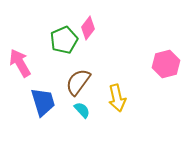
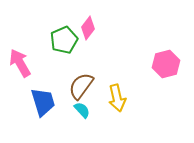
brown semicircle: moved 3 px right, 4 px down
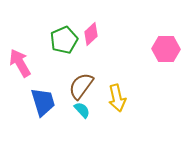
pink diamond: moved 3 px right, 6 px down; rotated 10 degrees clockwise
pink hexagon: moved 15 px up; rotated 16 degrees clockwise
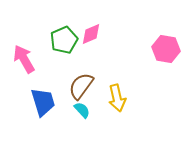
pink diamond: rotated 20 degrees clockwise
pink hexagon: rotated 8 degrees clockwise
pink arrow: moved 4 px right, 4 px up
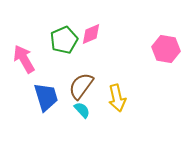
blue trapezoid: moved 3 px right, 5 px up
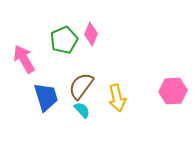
pink diamond: rotated 45 degrees counterclockwise
pink hexagon: moved 7 px right, 42 px down; rotated 12 degrees counterclockwise
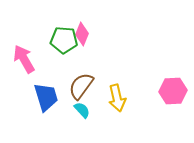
pink diamond: moved 9 px left
green pentagon: rotated 28 degrees clockwise
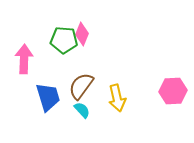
pink arrow: rotated 32 degrees clockwise
blue trapezoid: moved 2 px right
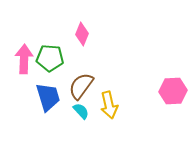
green pentagon: moved 14 px left, 18 px down
yellow arrow: moved 8 px left, 7 px down
cyan semicircle: moved 1 px left, 1 px down
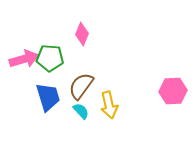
pink arrow: rotated 72 degrees clockwise
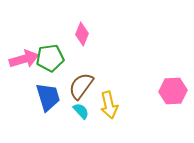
green pentagon: rotated 12 degrees counterclockwise
